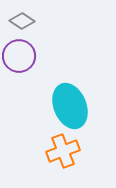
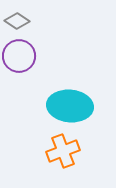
gray diamond: moved 5 px left
cyan ellipse: rotated 63 degrees counterclockwise
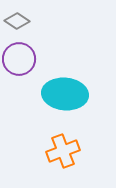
purple circle: moved 3 px down
cyan ellipse: moved 5 px left, 12 px up
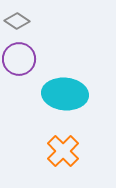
orange cross: rotated 24 degrees counterclockwise
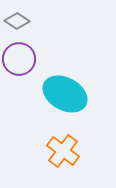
cyan ellipse: rotated 24 degrees clockwise
orange cross: rotated 8 degrees counterclockwise
